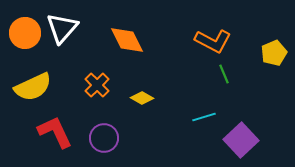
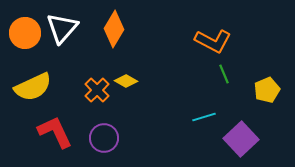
orange diamond: moved 13 px left, 11 px up; rotated 57 degrees clockwise
yellow pentagon: moved 7 px left, 37 px down
orange cross: moved 5 px down
yellow diamond: moved 16 px left, 17 px up
purple square: moved 1 px up
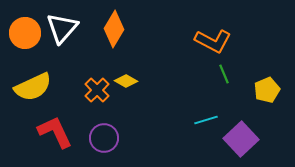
cyan line: moved 2 px right, 3 px down
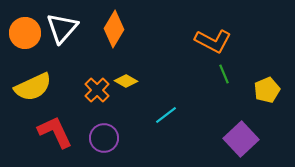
cyan line: moved 40 px left, 5 px up; rotated 20 degrees counterclockwise
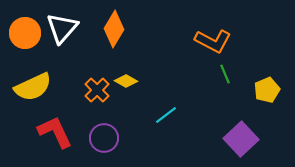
green line: moved 1 px right
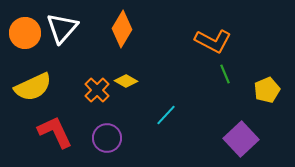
orange diamond: moved 8 px right
cyan line: rotated 10 degrees counterclockwise
purple circle: moved 3 px right
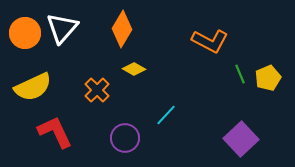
orange L-shape: moved 3 px left
green line: moved 15 px right
yellow diamond: moved 8 px right, 12 px up
yellow pentagon: moved 1 px right, 12 px up
purple circle: moved 18 px right
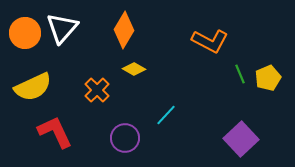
orange diamond: moved 2 px right, 1 px down
